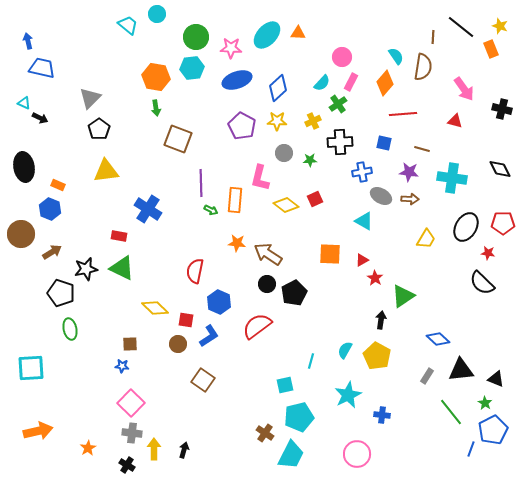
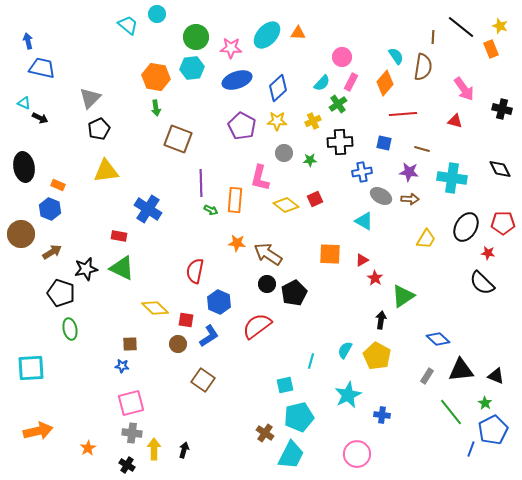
black pentagon at (99, 129): rotated 10 degrees clockwise
black triangle at (496, 379): moved 3 px up
pink square at (131, 403): rotated 32 degrees clockwise
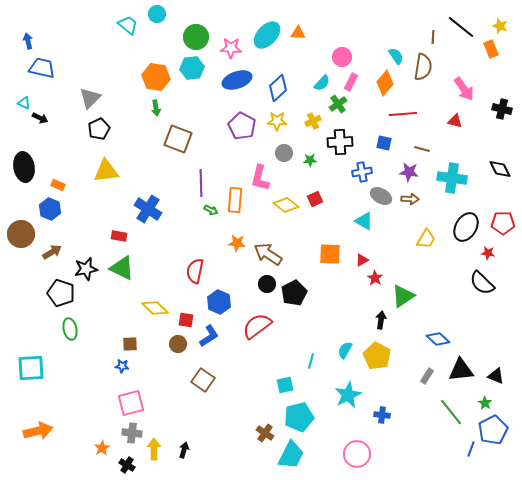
orange star at (88, 448): moved 14 px right
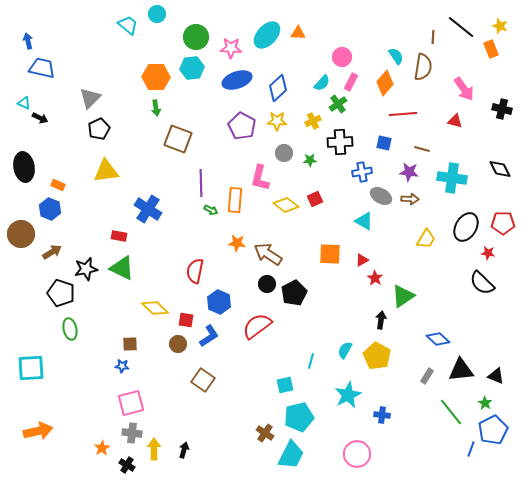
orange hexagon at (156, 77): rotated 8 degrees counterclockwise
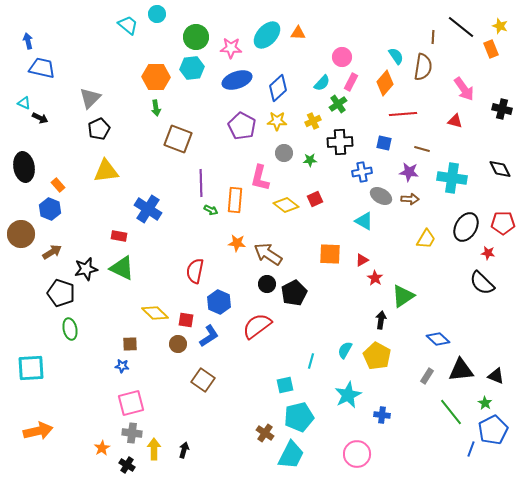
orange rectangle at (58, 185): rotated 24 degrees clockwise
yellow diamond at (155, 308): moved 5 px down
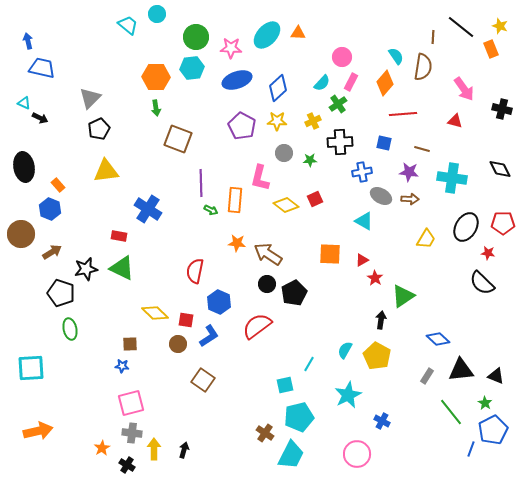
cyan line at (311, 361): moved 2 px left, 3 px down; rotated 14 degrees clockwise
blue cross at (382, 415): moved 6 px down; rotated 21 degrees clockwise
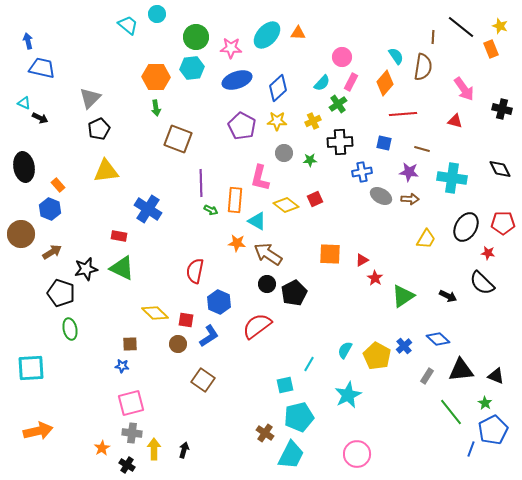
cyan triangle at (364, 221): moved 107 px left
black arrow at (381, 320): moved 67 px right, 24 px up; rotated 108 degrees clockwise
blue cross at (382, 421): moved 22 px right, 75 px up; rotated 21 degrees clockwise
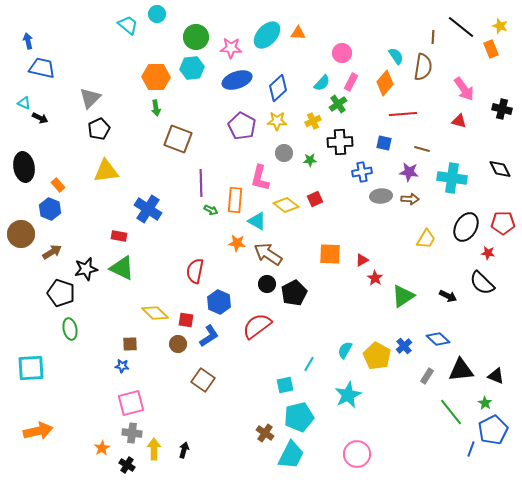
pink circle at (342, 57): moved 4 px up
red triangle at (455, 121): moved 4 px right
gray ellipse at (381, 196): rotated 35 degrees counterclockwise
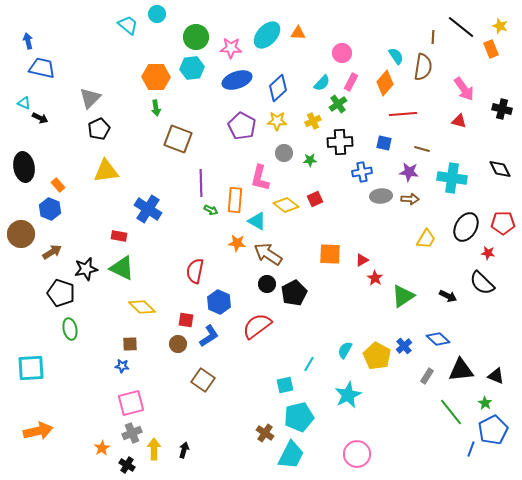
yellow diamond at (155, 313): moved 13 px left, 6 px up
gray cross at (132, 433): rotated 30 degrees counterclockwise
